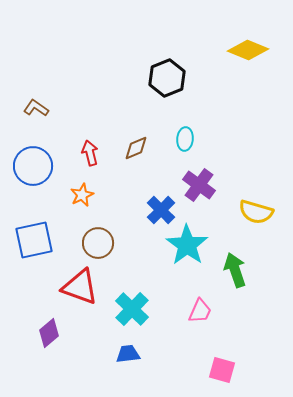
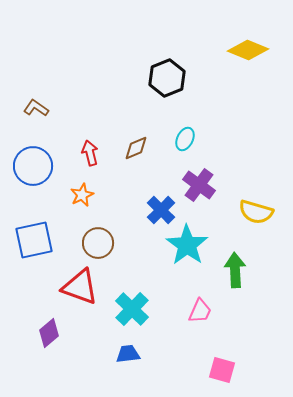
cyan ellipse: rotated 20 degrees clockwise
green arrow: rotated 16 degrees clockwise
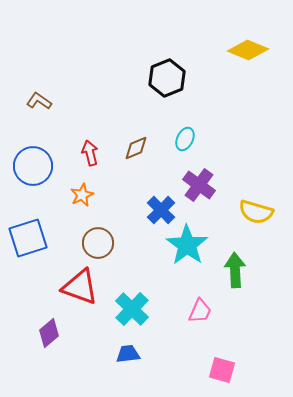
brown L-shape: moved 3 px right, 7 px up
blue square: moved 6 px left, 2 px up; rotated 6 degrees counterclockwise
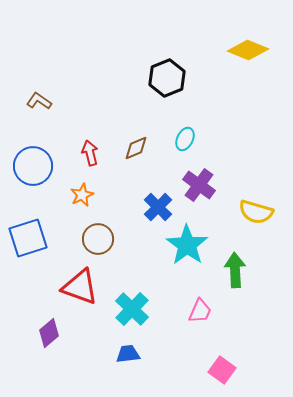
blue cross: moved 3 px left, 3 px up
brown circle: moved 4 px up
pink square: rotated 20 degrees clockwise
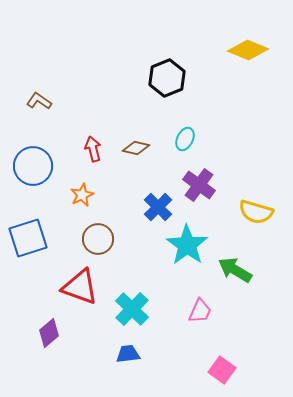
brown diamond: rotated 36 degrees clockwise
red arrow: moved 3 px right, 4 px up
green arrow: rotated 56 degrees counterclockwise
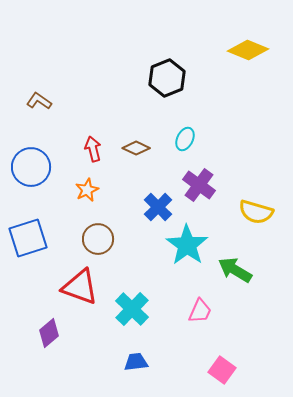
brown diamond: rotated 12 degrees clockwise
blue circle: moved 2 px left, 1 px down
orange star: moved 5 px right, 5 px up
blue trapezoid: moved 8 px right, 8 px down
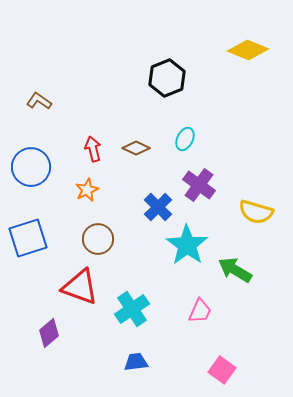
cyan cross: rotated 12 degrees clockwise
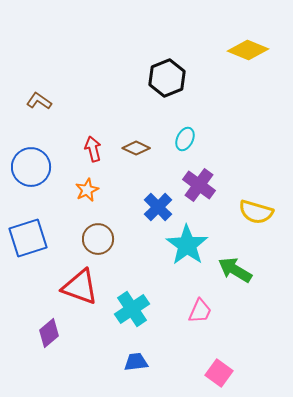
pink square: moved 3 px left, 3 px down
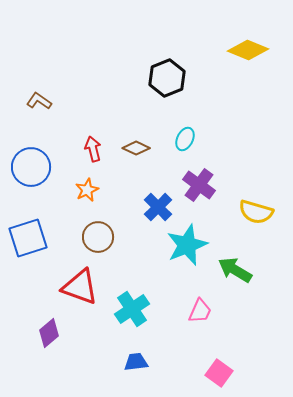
brown circle: moved 2 px up
cyan star: rotated 15 degrees clockwise
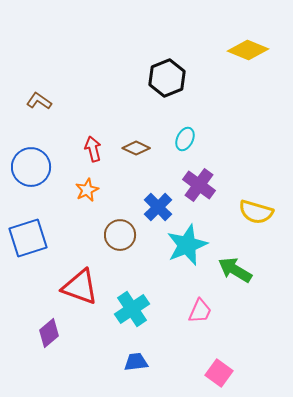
brown circle: moved 22 px right, 2 px up
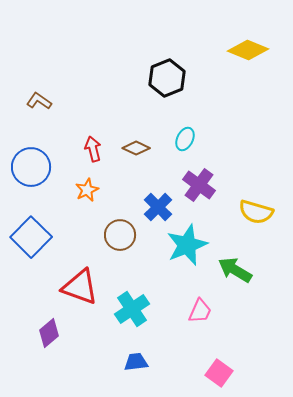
blue square: moved 3 px right, 1 px up; rotated 27 degrees counterclockwise
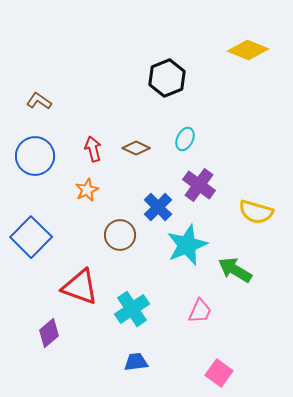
blue circle: moved 4 px right, 11 px up
